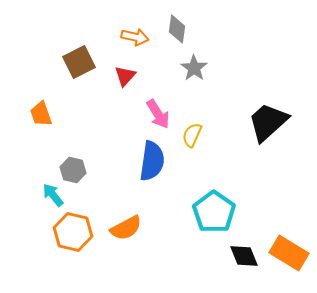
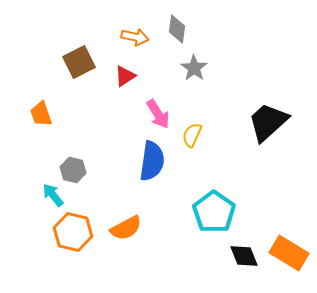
red triangle: rotated 15 degrees clockwise
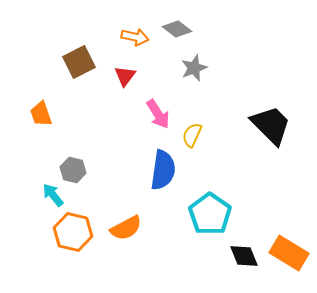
gray diamond: rotated 60 degrees counterclockwise
gray star: rotated 16 degrees clockwise
red triangle: rotated 20 degrees counterclockwise
black trapezoid: moved 3 px right, 3 px down; rotated 87 degrees clockwise
blue semicircle: moved 11 px right, 9 px down
cyan pentagon: moved 4 px left, 2 px down
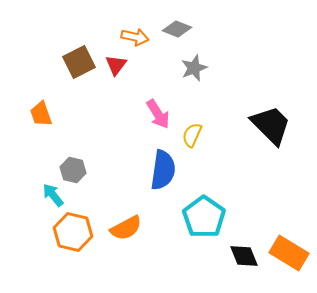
gray diamond: rotated 16 degrees counterclockwise
red triangle: moved 9 px left, 11 px up
cyan pentagon: moved 6 px left, 3 px down
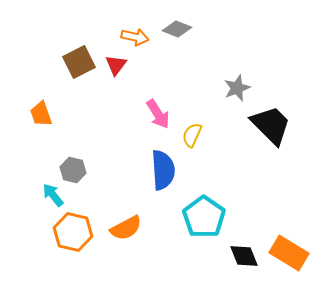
gray star: moved 43 px right, 20 px down
blue semicircle: rotated 12 degrees counterclockwise
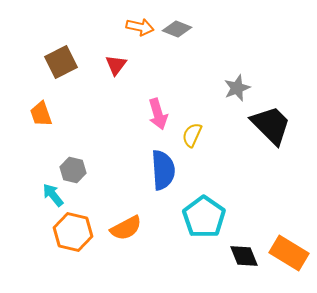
orange arrow: moved 5 px right, 10 px up
brown square: moved 18 px left
pink arrow: rotated 16 degrees clockwise
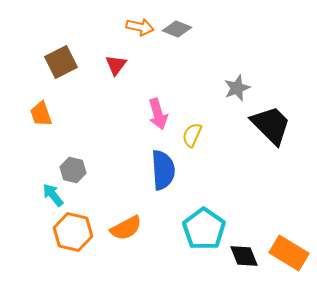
cyan pentagon: moved 12 px down
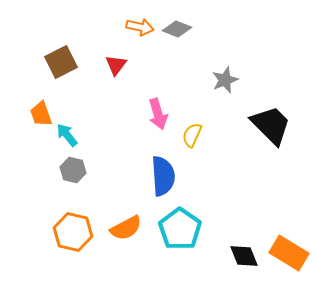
gray star: moved 12 px left, 8 px up
blue semicircle: moved 6 px down
cyan arrow: moved 14 px right, 60 px up
cyan pentagon: moved 24 px left
